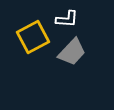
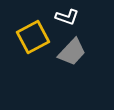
white L-shape: moved 2 px up; rotated 15 degrees clockwise
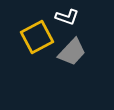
yellow square: moved 4 px right
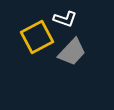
white L-shape: moved 2 px left, 2 px down
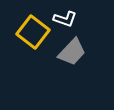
yellow square: moved 4 px left, 5 px up; rotated 24 degrees counterclockwise
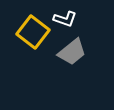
gray trapezoid: rotated 8 degrees clockwise
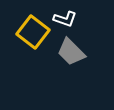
gray trapezoid: moved 1 px left; rotated 84 degrees clockwise
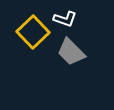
yellow square: rotated 8 degrees clockwise
